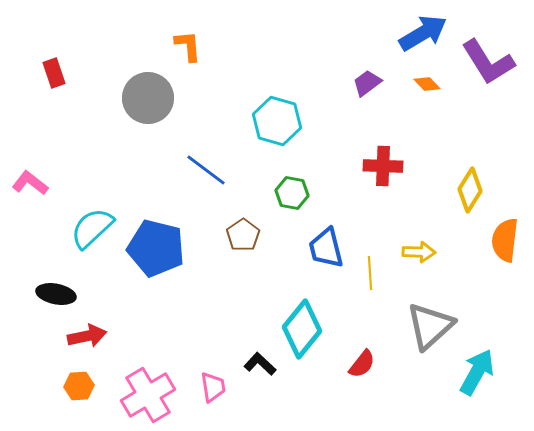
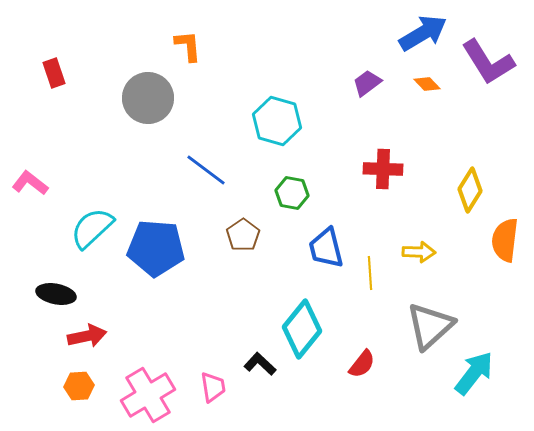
red cross: moved 3 px down
blue pentagon: rotated 10 degrees counterclockwise
cyan arrow: moved 3 px left, 1 px down; rotated 9 degrees clockwise
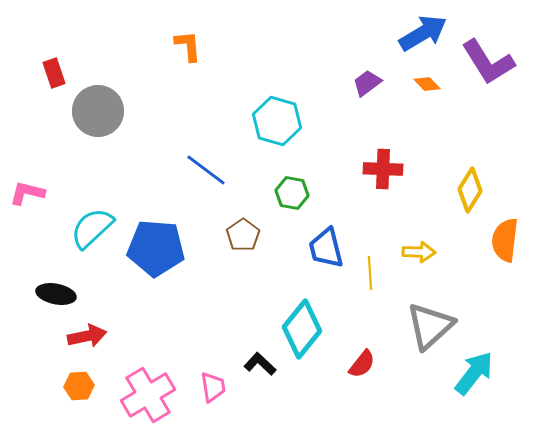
gray circle: moved 50 px left, 13 px down
pink L-shape: moved 3 px left, 10 px down; rotated 24 degrees counterclockwise
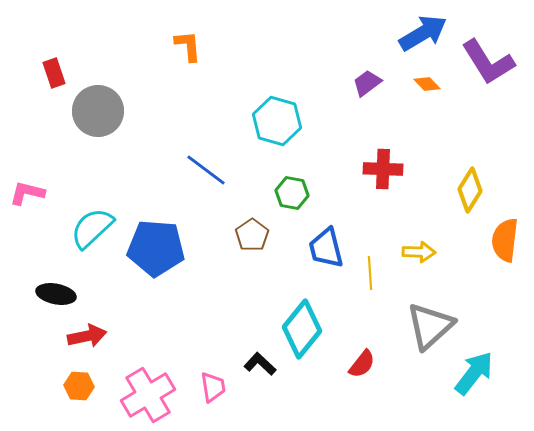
brown pentagon: moved 9 px right
orange hexagon: rotated 8 degrees clockwise
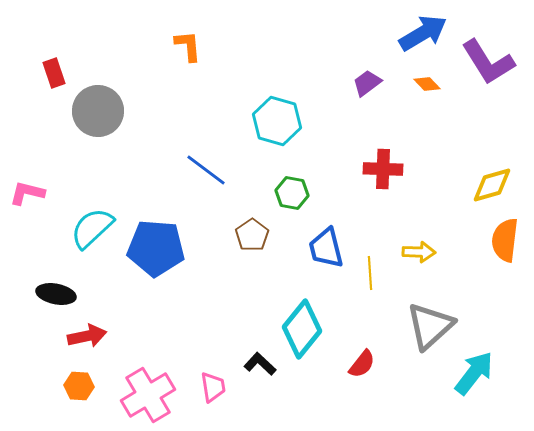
yellow diamond: moved 22 px right, 5 px up; rotated 42 degrees clockwise
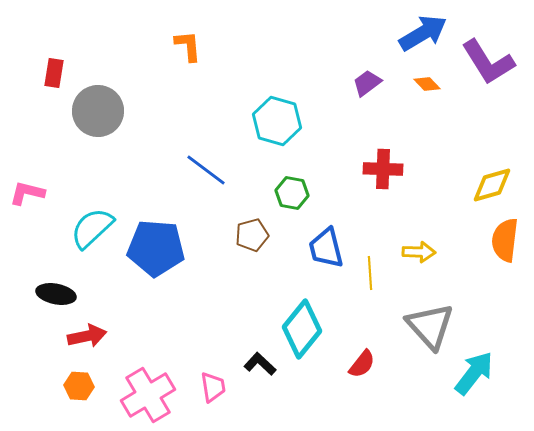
red rectangle: rotated 28 degrees clockwise
brown pentagon: rotated 20 degrees clockwise
gray triangle: rotated 30 degrees counterclockwise
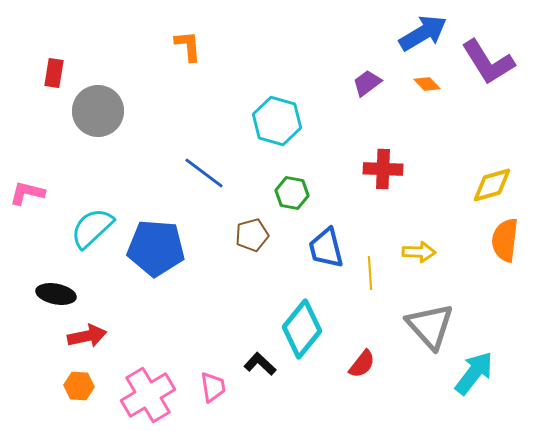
blue line: moved 2 px left, 3 px down
